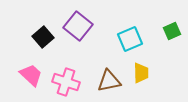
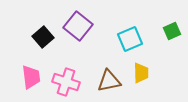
pink trapezoid: moved 2 px down; rotated 40 degrees clockwise
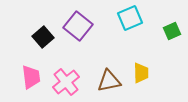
cyan square: moved 21 px up
pink cross: rotated 32 degrees clockwise
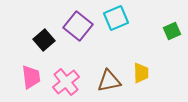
cyan square: moved 14 px left
black square: moved 1 px right, 3 px down
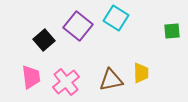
cyan square: rotated 35 degrees counterclockwise
green square: rotated 18 degrees clockwise
brown triangle: moved 2 px right, 1 px up
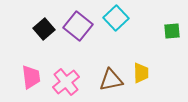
cyan square: rotated 15 degrees clockwise
black square: moved 11 px up
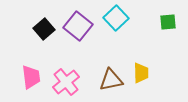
green square: moved 4 px left, 9 px up
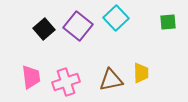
pink cross: rotated 20 degrees clockwise
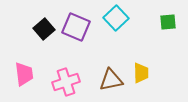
purple square: moved 2 px left, 1 px down; rotated 16 degrees counterclockwise
pink trapezoid: moved 7 px left, 3 px up
